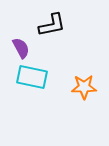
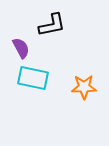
cyan rectangle: moved 1 px right, 1 px down
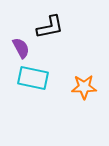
black L-shape: moved 2 px left, 2 px down
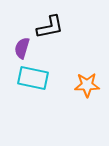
purple semicircle: moved 1 px right; rotated 135 degrees counterclockwise
orange star: moved 3 px right, 2 px up
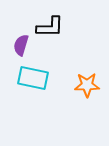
black L-shape: rotated 12 degrees clockwise
purple semicircle: moved 1 px left, 3 px up
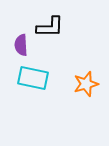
purple semicircle: rotated 20 degrees counterclockwise
orange star: moved 1 px left, 1 px up; rotated 15 degrees counterclockwise
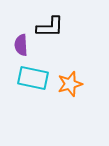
orange star: moved 16 px left
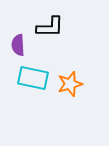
purple semicircle: moved 3 px left
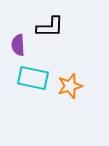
orange star: moved 2 px down
